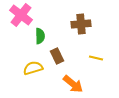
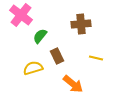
green semicircle: rotated 140 degrees counterclockwise
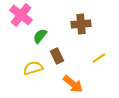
yellow line: moved 3 px right; rotated 48 degrees counterclockwise
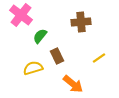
brown cross: moved 2 px up
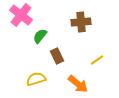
yellow line: moved 2 px left, 2 px down
yellow semicircle: moved 3 px right, 11 px down
orange arrow: moved 5 px right
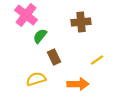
pink cross: moved 5 px right
brown rectangle: moved 3 px left, 1 px down
orange arrow: rotated 40 degrees counterclockwise
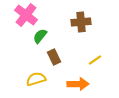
yellow line: moved 2 px left
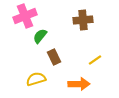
pink cross: moved 1 px left, 1 px down; rotated 30 degrees clockwise
brown cross: moved 2 px right, 2 px up
orange arrow: moved 1 px right
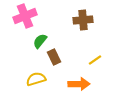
green semicircle: moved 5 px down
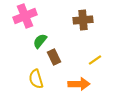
yellow semicircle: rotated 90 degrees counterclockwise
